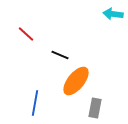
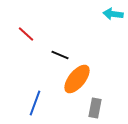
orange ellipse: moved 1 px right, 2 px up
blue line: rotated 10 degrees clockwise
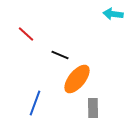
gray rectangle: moved 2 px left; rotated 12 degrees counterclockwise
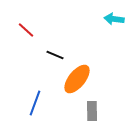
cyan arrow: moved 1 px right, 5 px down
red line: moved 4 px up
black line: moved 5 px left
gray rectangle: moved 1 px left, 3 px down
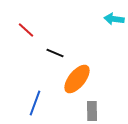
black line: moved 2 px up
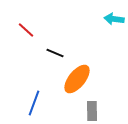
blue line: moved 1 px left
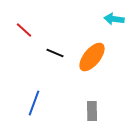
red line: moved 2 px left
orange ellipse: moved 15 px right, 22 px up
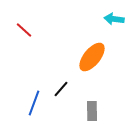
black line: moved 6 px right, 36 px down; rotated 72 degrees counterclockwise
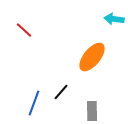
black line: moved 3 px down
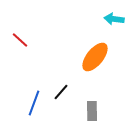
red line: moved 4 px left, 10 px down
orange ellipse: moved 3 px right
